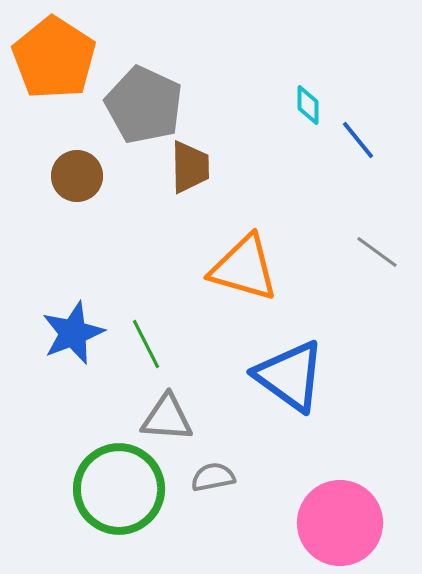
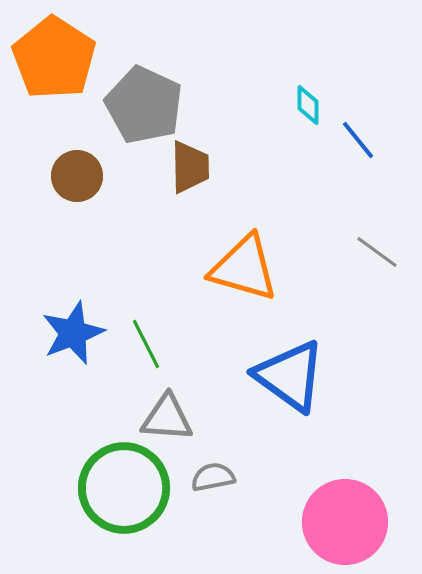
green circle: moved 5 px right, 1 px up
pink circle: moved 5 px right, 1 px up
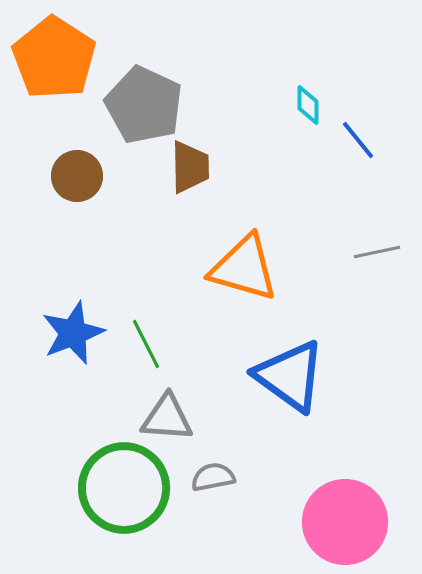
gray line: rotated 48 degrees counterclockwise
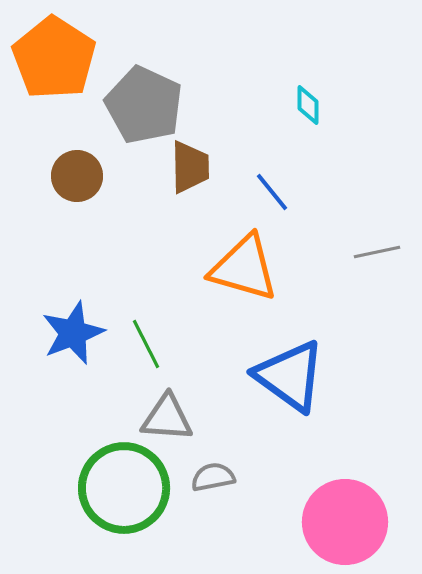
blue line: moved 86 px left, 52 px down
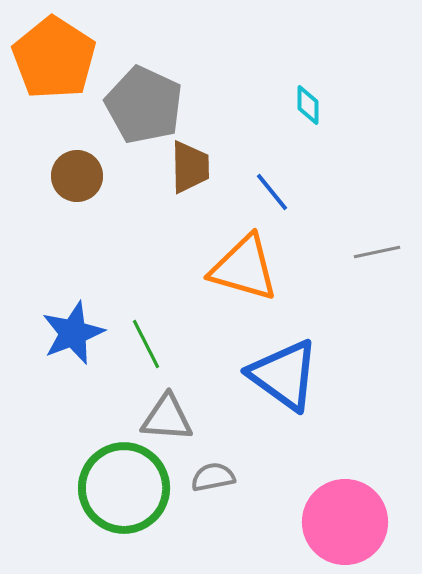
blue triangle: moved 6 px left, 1 px up
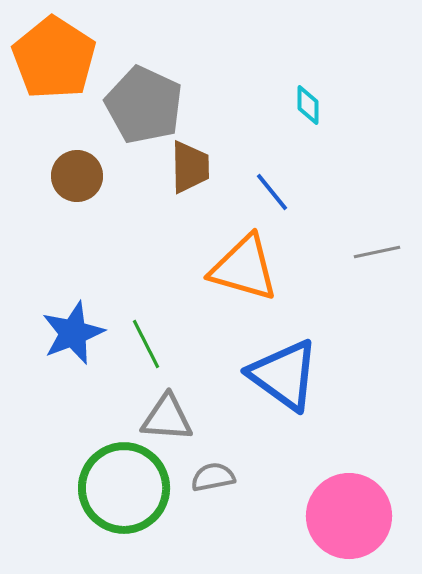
pink circle: moved 4 px right, 6 px up
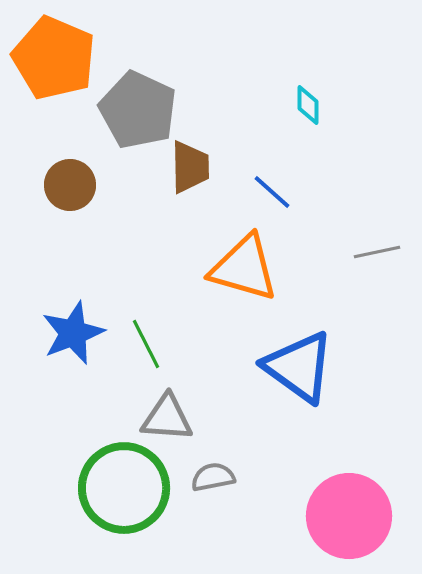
orange pentagon: rotated 10 degrees counterclockwise
gray pentagon: moved 6 px left, 5 px down
brown circle: moved 7 px left, 9 px down
blue line: rotated 9 degrees counterclockwise
blue triangle: moved 15 px right, 8 px up
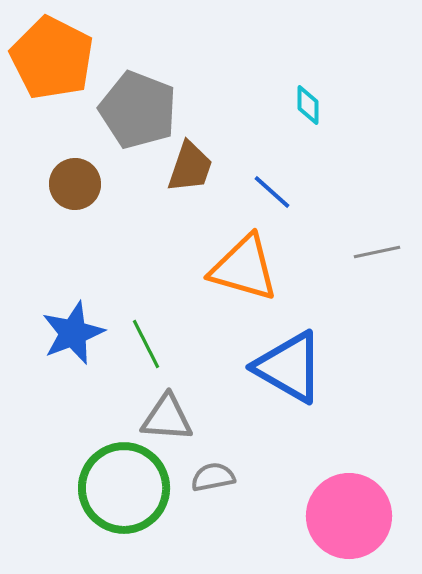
orange pentagon: moved 2 px left; rotated 4 degrees clockwise
gray pentagon: rotated 4 degrees counterclockwise
brown trapezoid: rotated 20 degrees clockwise
brown circle: moved 5 px right, 1 px up
blue triangle: moved 10 px left; rotated 6 degrees counterclockwise
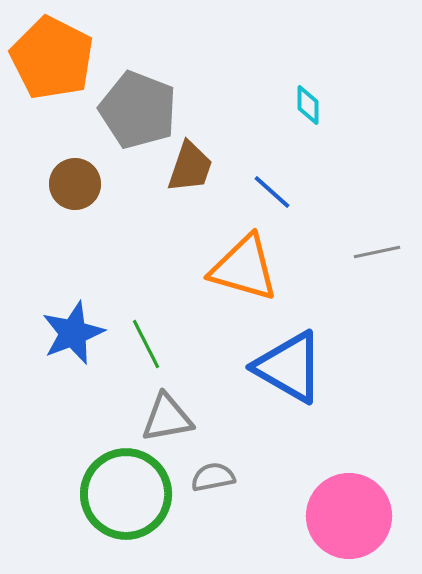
gray triangle: rotated 14 degrees counterclockwise
green circle: moved 2 px right, 6 px down
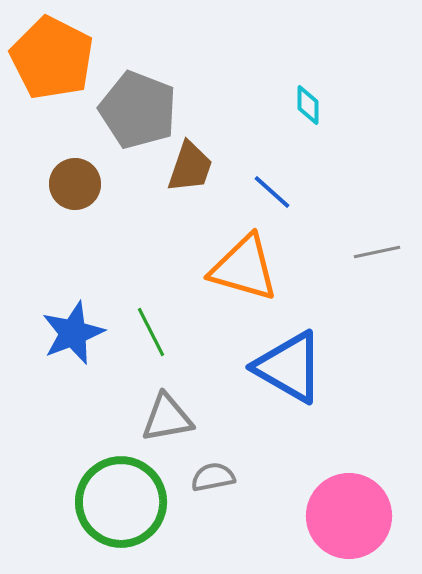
green line: moved 5 px right, 12 px up
green circle: moved 5 px left, 8 px down
